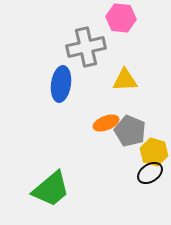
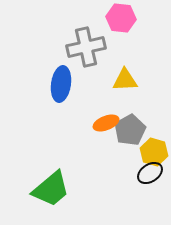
gray pentagon: moved 1 px up; rotated 20 degrees clockwise
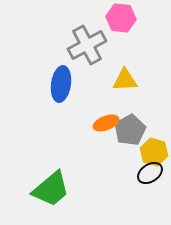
gray cross: moved 1 px right, 2 px up; rotated 15 degrees counterclockwise
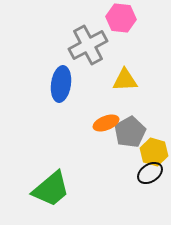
gray cross: moved 1 px right
gray pentagon: moved 2 px down
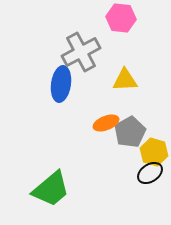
gray cross: moved 7 px left, 7 px down
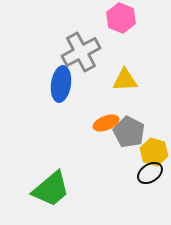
pink hexagon: rotated 16 degrees clockwise
gray pentagon: moved 1 px left; rotated 16 degrees counterclockwise
